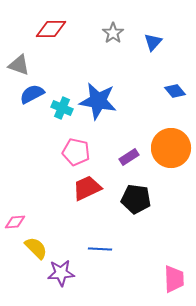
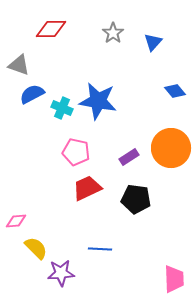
pink diamond: moved 1 px right, 1 px up
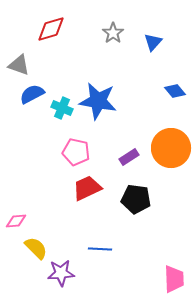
red diamond: rotated 16 degrees counterclockwise
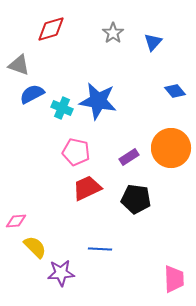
yellow semicircle: moved 1 px left, 1 px up
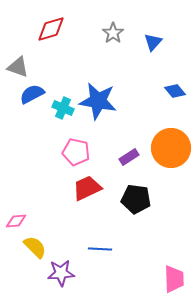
gray triangle: moved 1 px left, 2 px down
cyan cross: moved 1 px right
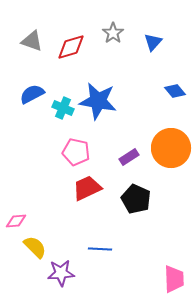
red diamond: moved 20 px right, 18 px down
gray triangle: moved 14 px right, 26 px up
black pentagon: rotated 16 degrees clockwise
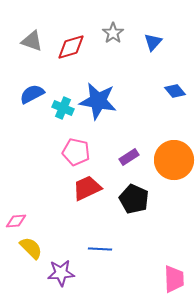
orange circle: moved 3 px right, 12 px down
black pentagon: moved 2 px left
yellow semicircle: moved 4 px left, 1 px down
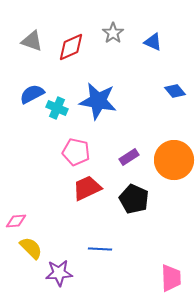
blue triangle: rotated 48 degrees counterclockwise
red diamond: rotated 8 degrees counterclockwise
cyan cross: moved 6 px left
purple star: moved 2 px left
pink trapezoid: moved 3 px left, 1 px up
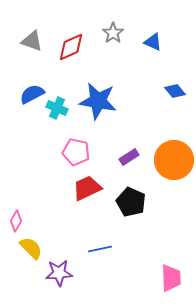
black pentagon: moved 3 px left, 3 px down
pink diamond: rotated 55 degrees counterclockwise
blue line: rotated 15 degrees counterclockwise
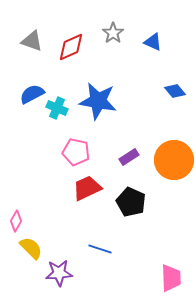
blue line: rotated 30 degrees clockwise
